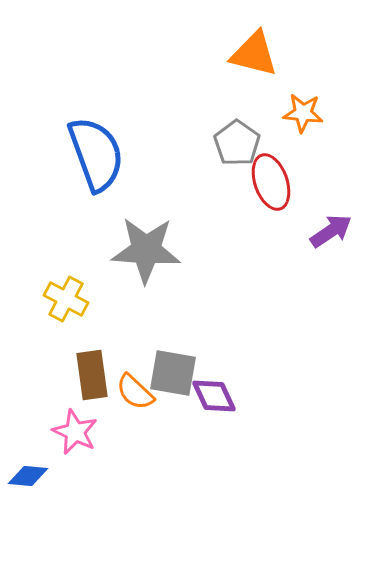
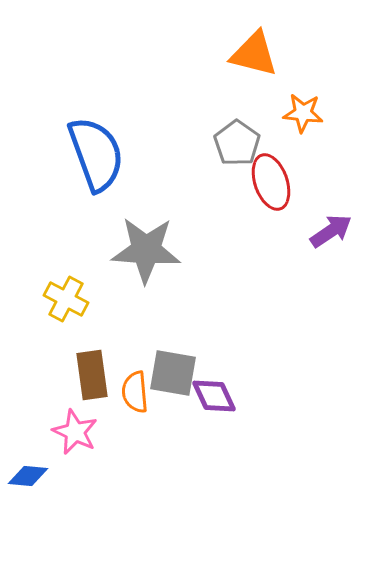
orange semicircle: rotated 42 degrees clockwise
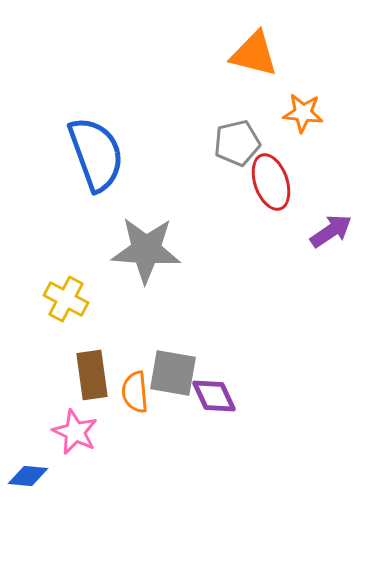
gray pentagon: rotated 24 degrees clockwise
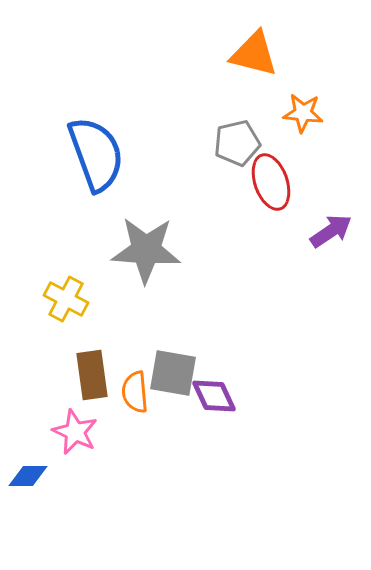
blue diamond: rotated 6 degrees counterclockwise
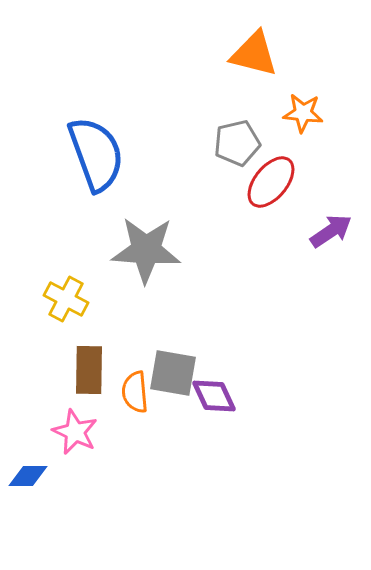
red ellipse: rotated 58 degrees clockwise
brown rectangle: moved 3 px left, 5 px up; rotated 9 degrees clockwise
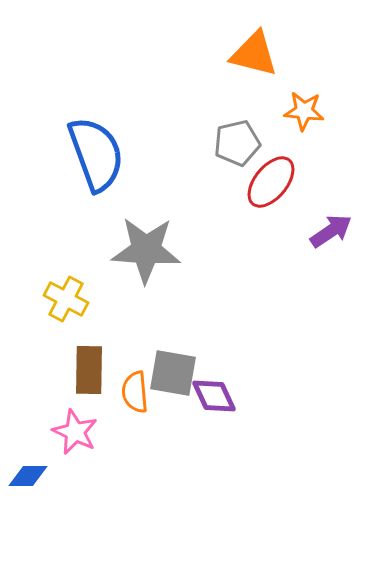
orange star: moved 1 px right, 2 px up
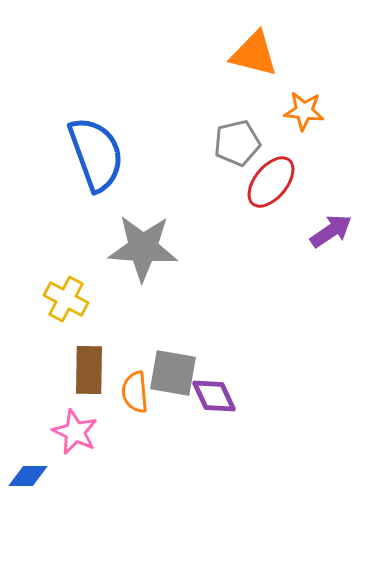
gray star: moved 3 px left, 2 px up
